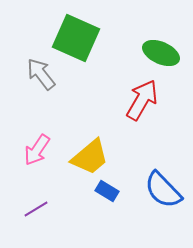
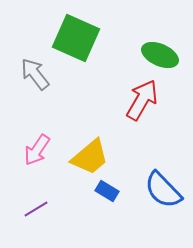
green ellipse: moved 1 px left, 2 px down
gray arrow: moved 6 px left
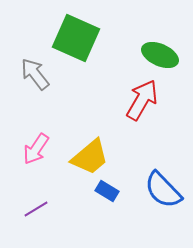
pink arrow: moved 1 px left, 1 px up
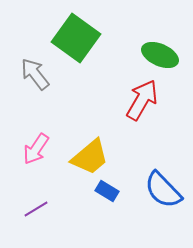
green square: rotated 12 degrees clockwise
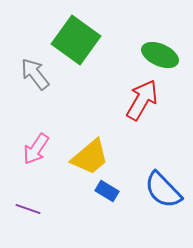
green square: moved 2 px down
purple line: moved 8 px left; rotated 50 degrees clockwise
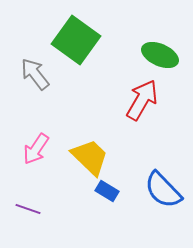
yellow trapezoid: rotated 96 degrees counterclockwise
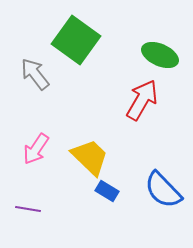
purple line: rotated 10 degrees counterclockwise
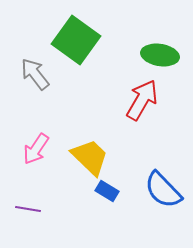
green ellipse: rotated 15 degrees counterclockwise
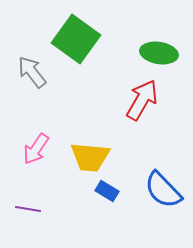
green square: moved 1 px up
green ellipse: moved 1 px left, 2 px up
gray arrow: moved 3 px left, 2 px up
yellow trapezoid: rotated 141 degrees clockwise
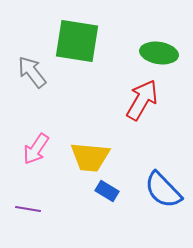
green square: moved 1 px right, 2 px down; rotated 27 degrees counterclockwise
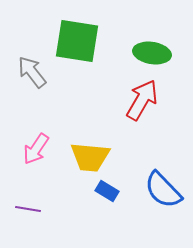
green ellipse: moved 7 px left
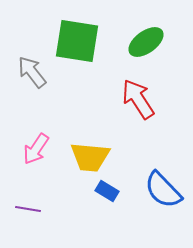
green ellipse: moved 6 px left, 11 px up; rotated 45 degrees counterclockwise
red arrow: moved 4 px left, 1 px up; rotated 63 degrees counterclockwise
